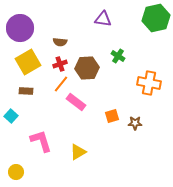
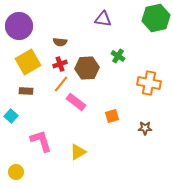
purple circle: moved 1 px left, 2 px up
brown star: moved 10 px right, 5 px down
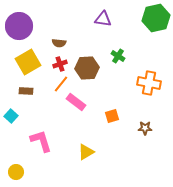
brown semicircle: moved 1 px left, 1 px down
yellow triangle: moved 8 px right
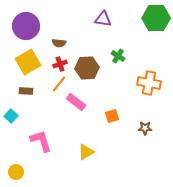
green hexagon: rotated 12 degrees clockwise
purple circle: moved 7 px right
orange line: moved 2 px left
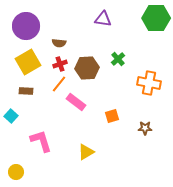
green cross: moved 3 px down; rotated 16 degrees clockwise
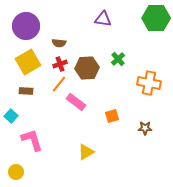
pink L-shape: moved 9 px left, 1 px up
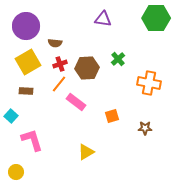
brown semicircle: moved 4 px left
